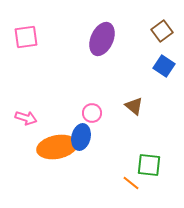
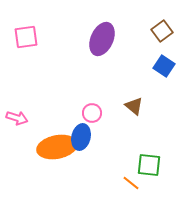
pink arrow: moved 9 px left
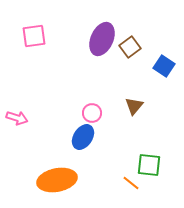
brown square: moved 32 px left, 16 px down
pink square: moved 8 px right, 1 px up
brown triangle: rotated 30 degrees clockwise
blue ellipse: moved 2 px right; rotated 20 degrees clockwise
orange ellipse: moved 33 px down
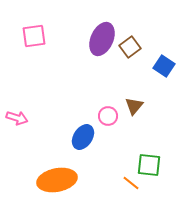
pink circle: moved 16 px right, 3 px down
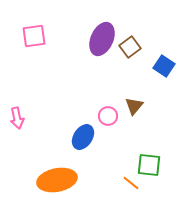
pink arrow: rotated 60 degrees clockwise
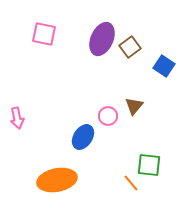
pink square: moved 10 px right, 2 px up; rotated 20 degrees clockwise
orange line: rotated 12 degrees clockwise
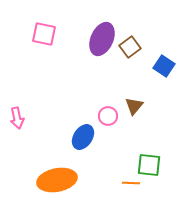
orange line: rotated 48 degrees counterclockwise
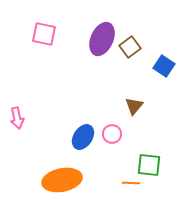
pink circle: moved 4 px right, 18 px down
orange ellipse: moved 5 px right
